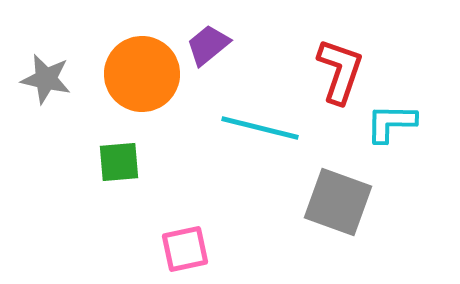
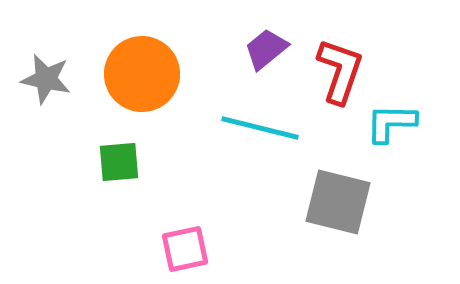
purple trapezoid: moved 58 px right, 4 px down
gray square: rotated 6 degrees counterclockwise
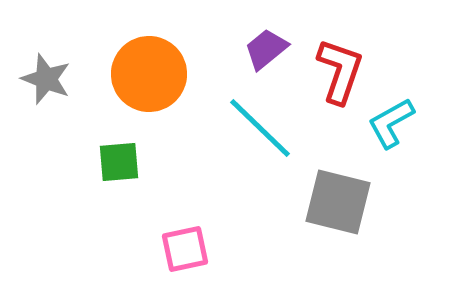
orange circle: moved 7 px right
gray star: rotated 9 degrees clockwise
cyan L-shape: rotated 30 degrees counterclockwise
cyan line: rotated 30 degrees clockwise
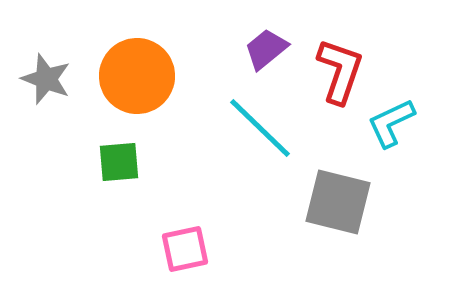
orange circle: moved 12 px left, 2 px down
cyan L-shape: rotated 4 degrees clockwise
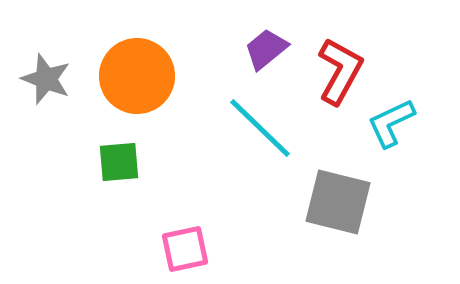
red L-shape: rotated 10 degrees clockwise
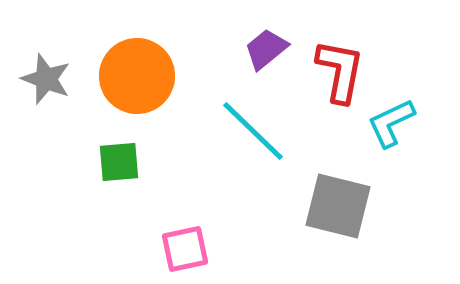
red L-shape: rotated 18 degrees counterclockwise
cyan line: moved 7 px left, 3 px down
gray square: moved 4 px down
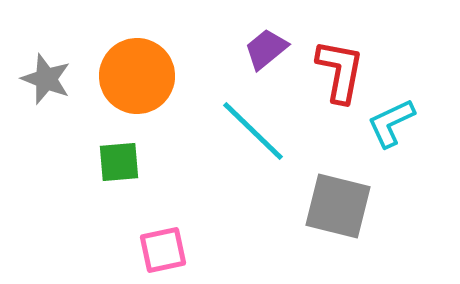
pink square: moved 22 px left, 1 px down
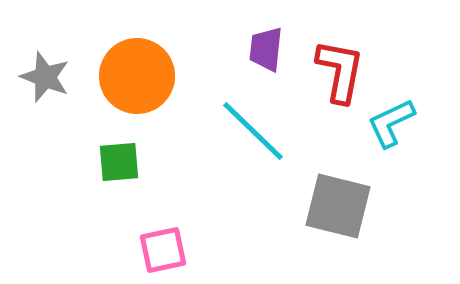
purple trapezoid: rotated 45 degrees counterclockwise
gray star: moved 1 px left, 2 px up
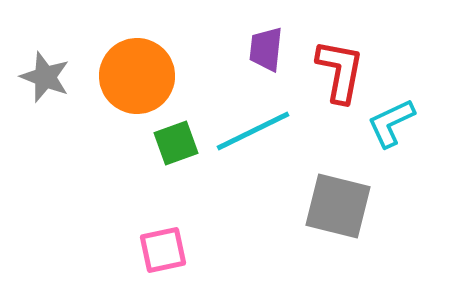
cyan line: rotated 70 degrees counterclockwise
green square: moved 57 px right, 19 px up; rotated 15 degrees counterclockwise
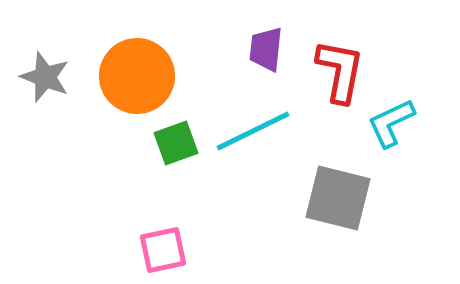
gray square: moved 8 px up
